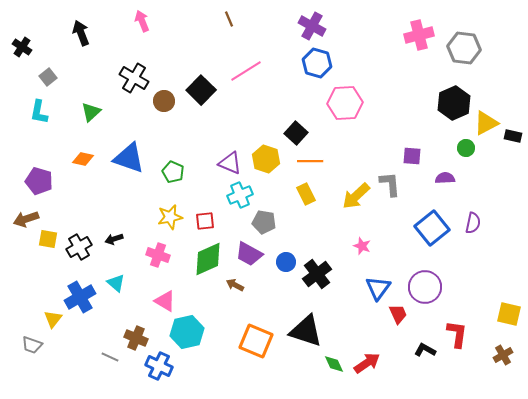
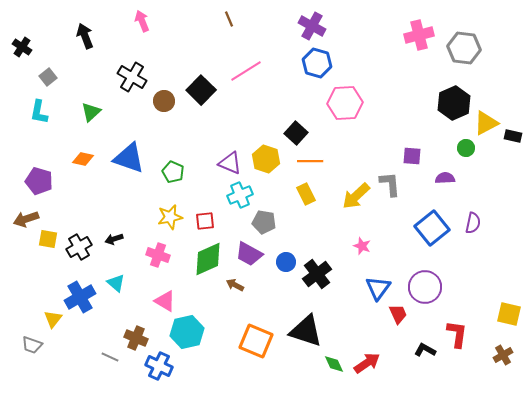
black arrow at (81, 33): moved 4 px right, 3 px down
black cross at (134, 78): moved 2 px left, 1 px up
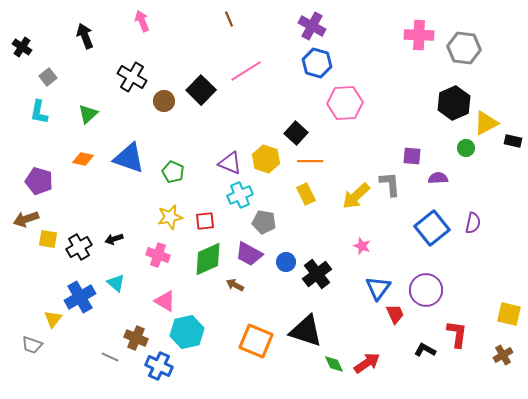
pink cross at (419, 35): rotated 16 degrees clockwise
green triangle at (91, 112): moved 3 px left, 2 px down
black rectangle at (513, 136): moved 5 px down
purple semicircle at (445, 178): moved 7 px left
purple circle at (425, 287): moved 1 px right, 3 px down
red trapezoid at (398, 314): moved 3 px left
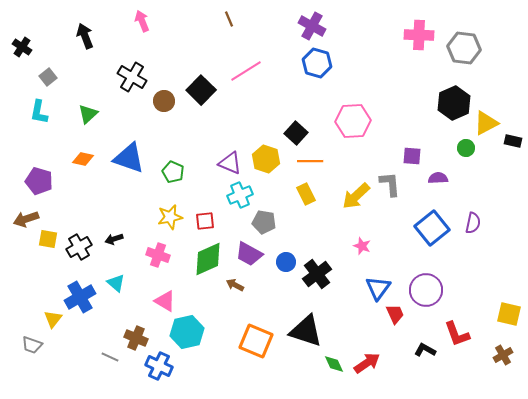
pink hexagon at (345, 103): moved 8 px right, 18 px down
red L-shape at (457, 334): rotated 152 degrees clockwise
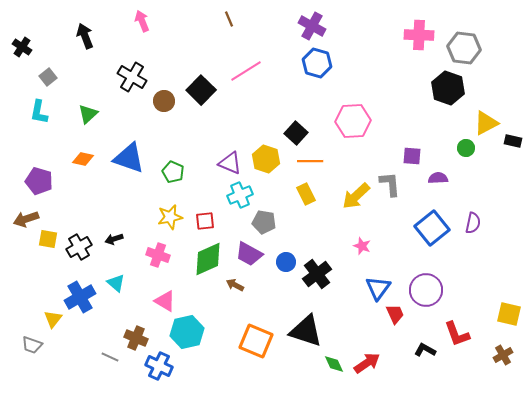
black hexagon at (454, 103): moved 6 px left, 15 px up; rotated 16 degrees counterclockwise
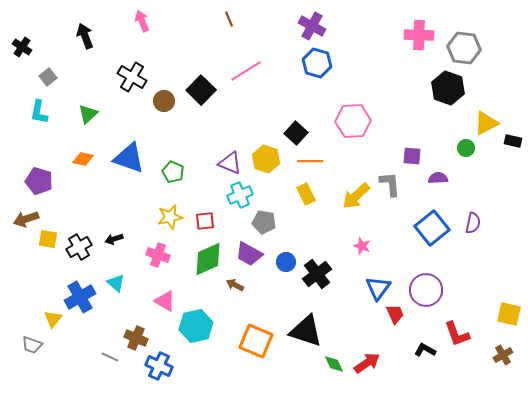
cyan hexagon at (187, 332): moved 9 px right, 6 px up
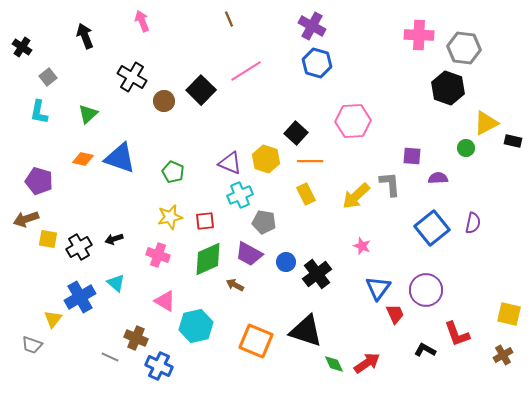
blue triangle at (129, 158): moved 9 px left
